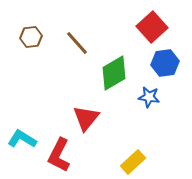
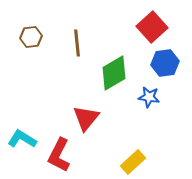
brown line: rotated 36 degrees clockwise
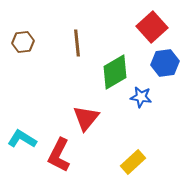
brown hexagon: moved 8 px left, 5 px down
green diamond: moved 1 px right, 1 px up
blue star: moved 8 px left
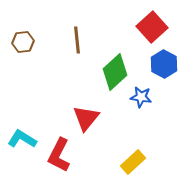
brown line: moved 3 px up
blue hexagon: moved 1 px left, 1 px down; rotated 24 degrees counterclockwise
green diamond: rotated 12 degrees counterclockwise
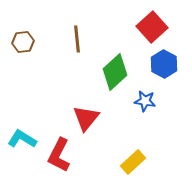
brown line: moved 1 px up
blue star: moved 4 px right, 4 px down
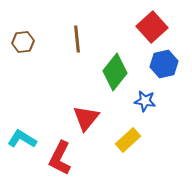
blue hexagon: rotated 20 degrees clockwise
green diamond: rotated 9 degrees counterclockwise
red L-shape: moved 1 px right, 3 px down
yellow rectangle: moved 5 px left, 22 px up
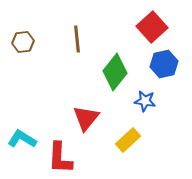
red L-shape: rotated 24 degrees counterclockwise
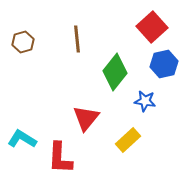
brown hexagon: rotated 10 degrees counterclockwise
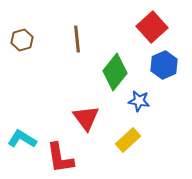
brown hexagon: moved 1 px left, 2 px up
blue hexagon: moved 1 px down; rotated 12 degrees counterclockwise
blue star: moved 6 px left
red triangle: rotated 16 degrees counterclockwise
red L-shape: rotated 12 degrees counterclockwise
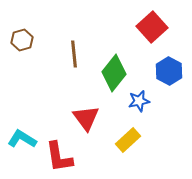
brown line: moved 3 px left, 15 px down
blue hexagon: moved 5 px right, 6 px down; rotated 8 degrees counterclockwise
green diamond: moved 1 px left, 1 px down
blue star: rotated 20 degrees counterclockwise
red L-shape: moved 1 px left, 1 px up
